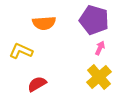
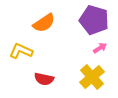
orange semicircle: rotated 30 degrees counterclockwise
pink arrow: rotated 32 degrees clockwise
yellow cross: moved 7 px left
red semicircle: moved 7 px right, 5 px up; rotated 138 degrees counterclockwise
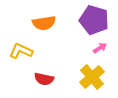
orange semicircle: rotated 25 degrees clockwise
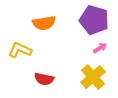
yellow L-shape: moved 1 px left, 1 px up
yellow cross: moved 1 px right
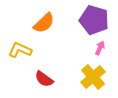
orange semicircle: rotated 35 degrees counterclockwise
pink arrow: rotated 32 degrees counterclockwise
red semicircle: rotated 24 degrees clockwise
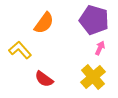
orange semicircle: rotated 10 degrees counterclockwise
yellow L-shape: rotated 25 degrees clockwise
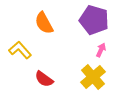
orange semicircle: rotated 115 degrees clockwise
pink arrow: moved 1 px right, 2 px down
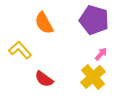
pink arrow: moved 4 px down; rotated 16 degrees clockwise
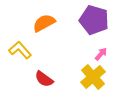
orange semicircle: rotated 90 degrees clockwise
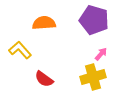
orange semicircle: rotated 25 degrees clockwise
yellow cross: rotated 25 degrees clockwise
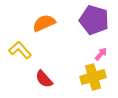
orange semicircle: rotated 20 degrees counterclockwise
red semicircle: rotated 12 degrees clockwise
